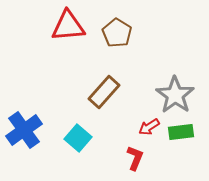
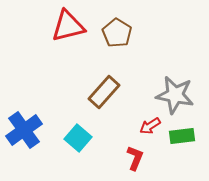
red triangle: rotated 9 degrees counterclockwise
gray star: rotated 24 degrees counterclockwise
red arrow: moved 1 px right, 1 px up
green rectangle: moved 1 px right, 4 px down
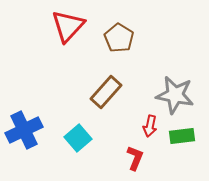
red triangle: rotated 33 degrees counterclockwise
brown pentagon: moved 2 px right, 5 px down
brown rectangle: moved 2 px right
red arrow: rotated 45 degrees counterclockwise
blue cross: rotated 9 degrees clockwise
cyan square: rotated 8 degrees clockwise
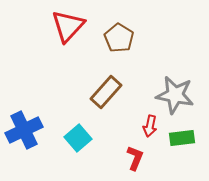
green rectangle: moved 2 px down
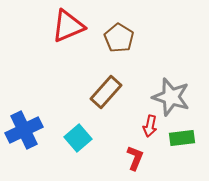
red triangle: rotated 24 degrees clockwise
gray star: moved 4 px left, 2 px down; rotated 6 degrees clockwise
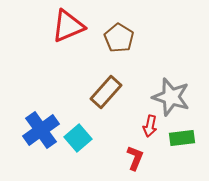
blue cross: moved 17 px right; rotated 9 degrees counterclockwise
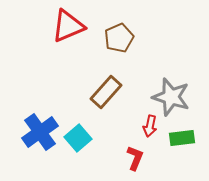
brown pentagon: rotated 16 degrees clockwise
blue cross: moved 1 px left, 2 px down
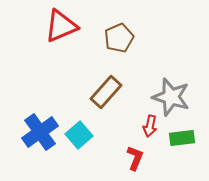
red triangle: moved 7 px left
cyan square: moved 1 px right, 3 px up
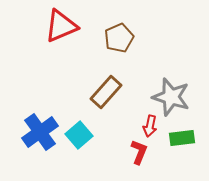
red L-shape: moved 4 px right, 6 px up
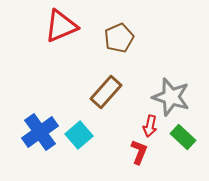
green rectangle: moved 1 px right, 1 px up; rotated 50 degrees clockwise
